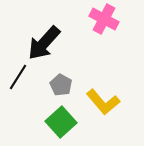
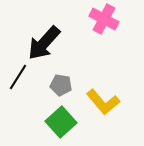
gray pentagon: rotated 20 degrees counterclockwise
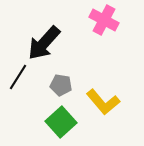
pink cross: moved 1 px down
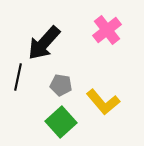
pink cross: moved 3 px right, 10 px down; rotated 24 degrees clockwise
black line: rotated 20 degrees counterclockwise
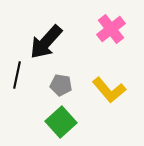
pink cross: moved 4 px right, 1 px up
black arrow: moved 2 px right, 1 px up
black line: moved 1 px left, 2 px up
yellow L-shape: moved 6 px right, 12 px up
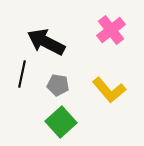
pink cross: moved 1 px down
black arrow: rotated 75 degrees clockwise
black line: moved 5 px right, 1 px up
gray pentagon: moved 3 px left
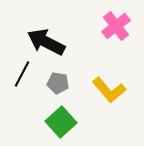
pink cross: moved 5 px right, 4 px up
black line: rotated 16 degrees clockwise
gray pentagon: moved 2 px up
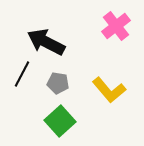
green square: moved 1 px left, 1 px up
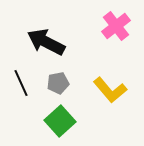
black line: moved 1 px left, 9 px down; rotated 52 degrees counterclockwise
gray pentagon: rotated 20 degrees counterclockwise
yellow L-shape: moved 1 px right
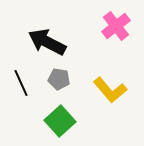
black arrow: moved 1 px right
gray pentagon: moved 1 px right, 4 px up; rotated 20 degrees clockwise
